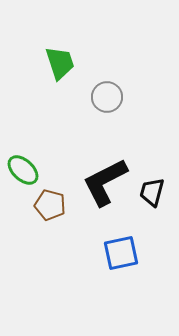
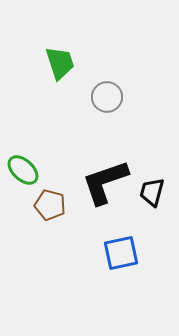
black L-shape: rotated 8 degrees clockwise
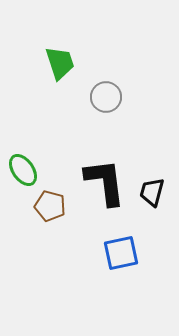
gray circle: moved 1 px left
green ellipse: rotated 12 degrees clockwise
black L-shape: rotated 102 degrees clockwise
brown pentagon: moved 1 px down
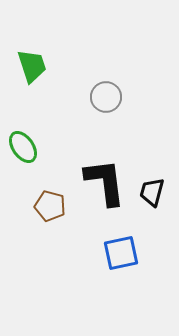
green trapezoid: moved 28 px left, 3 px down
green ellipse: moved 23 px up
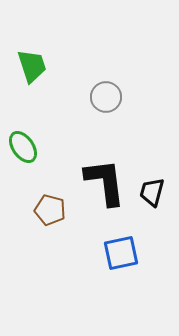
brown pentagon: moved 4 px down
